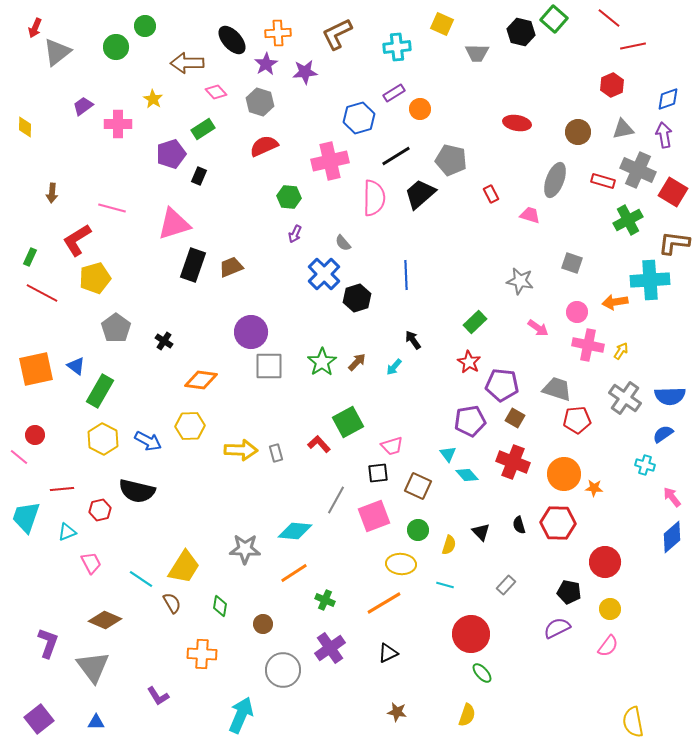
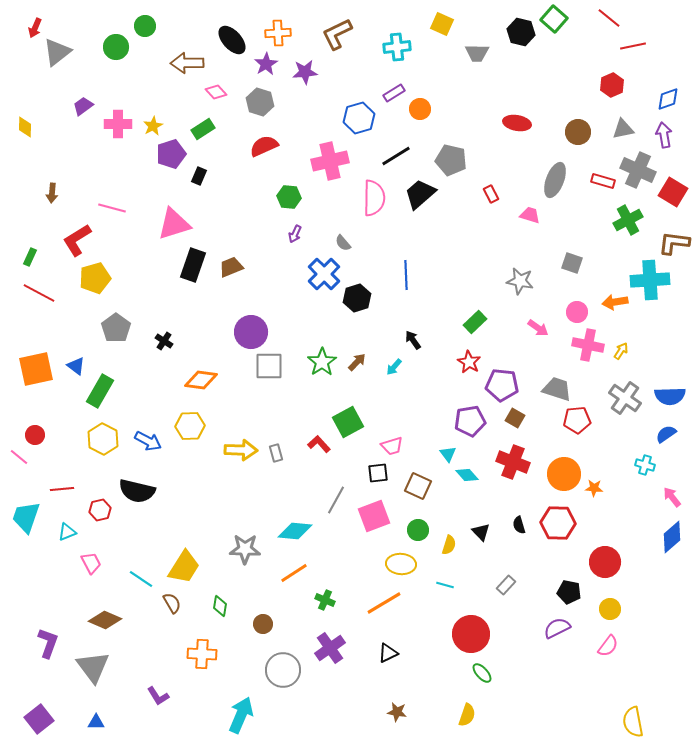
yellow star at (153, 99): moved 27 px down; rotated 12 degrees clockwise
red line at (42, 293): moved 3 px left
blue semicircle at (663, 434): moved 3 px right
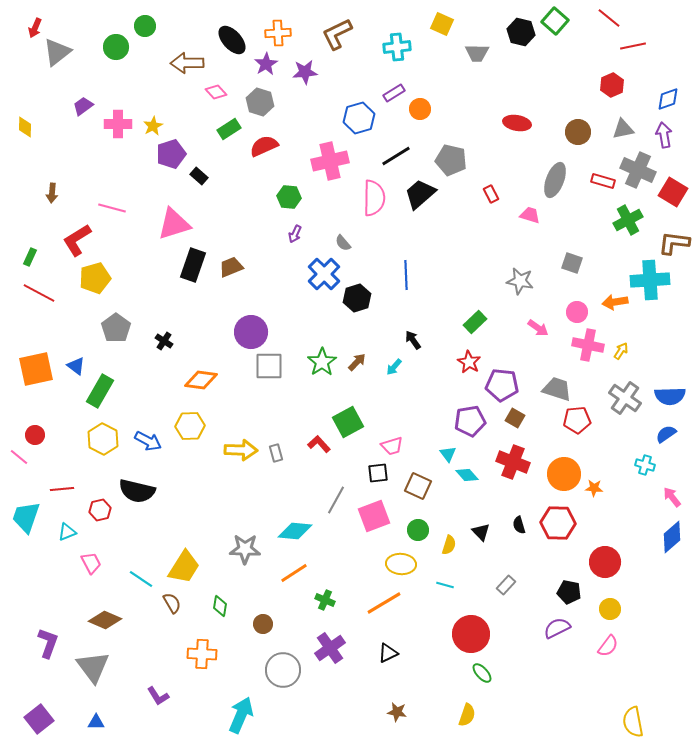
green square at (554, 19): moved 1 px right, 2 px down
green rectangle at (203, 129): moved 26 px right
black rectangle at (199, 176): rotated 72 degrees counterclockwise
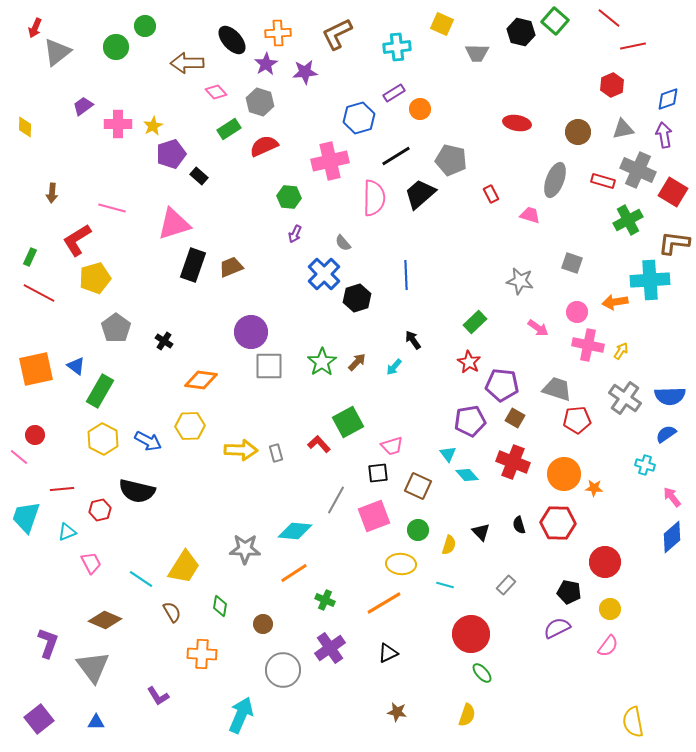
brown semicircle at (172, 603): moved 9 px down
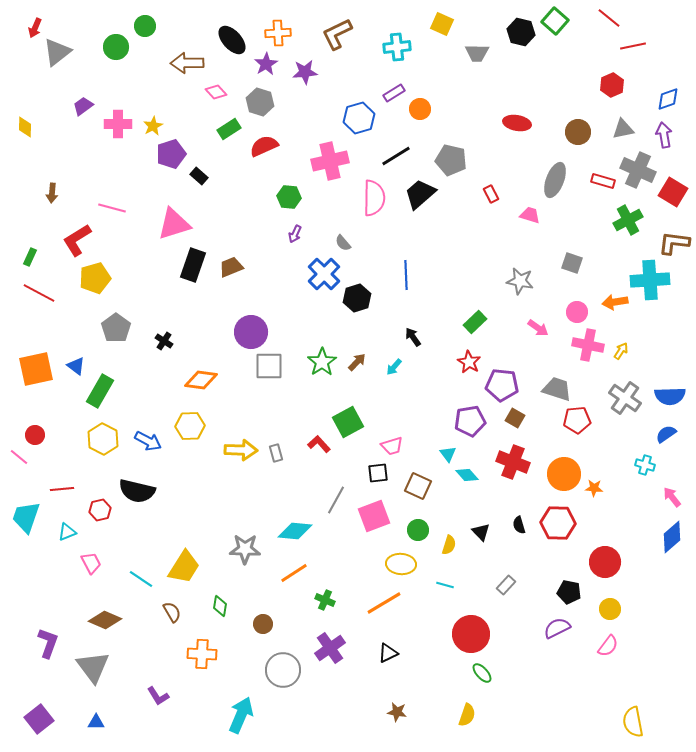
black arrow at (413, 340): moved 3 px up
